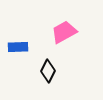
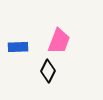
pink trapezoid: moved 5 px left, 9 px down; rotated 140 degrees clockwise
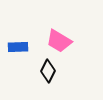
pink trapezoid: rotated 100 degrees clockwise
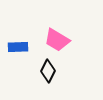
pink trapezoid: moved 2 px left, 1 px up
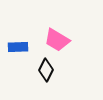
black diamond: moved 2 px left, 1 px up
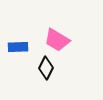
black diamond: moved 2 px up
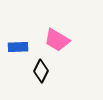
black diamond: moved 5 px left, 3 px down
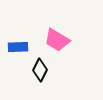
black diamond: moved 1 px left, 1 px up
